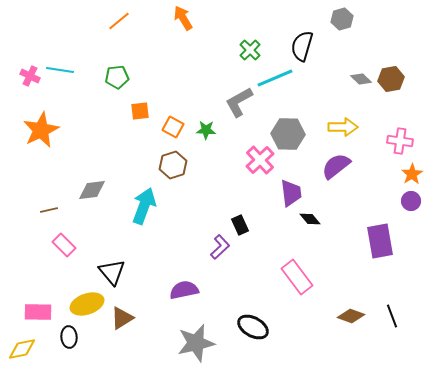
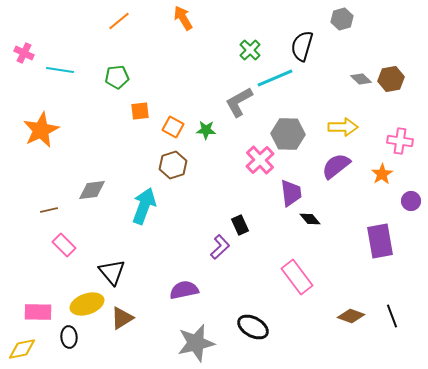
pink cross at (30, 76): moved 6 px left, 23 px up
orange star at (412, 174): moved 30 px left
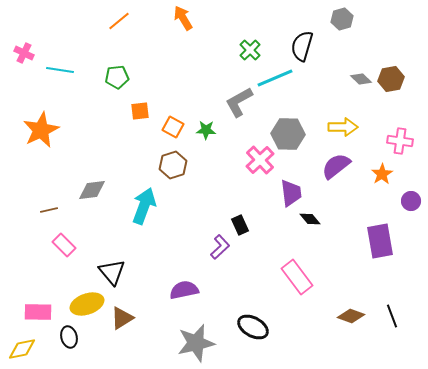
black ellipse at (69, 337): rotated 10 degrees counterclockwise
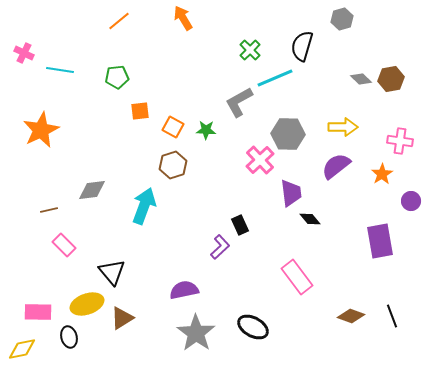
gray star at (196, 343): moved 10 px up; rotated 24 degrees counterclockwise
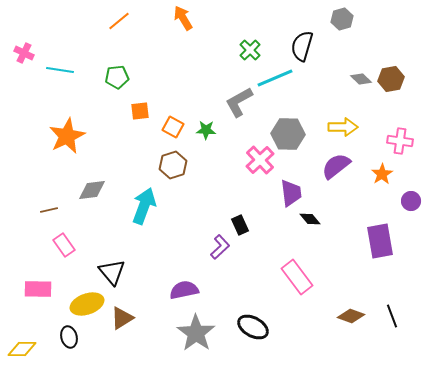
orange star at (41, 130): moved 26 px right, 6 px down
pink rectangle at (64, 245): rotated 10 degrees clockwise
pink rectangle at (38, 312): moved 23 px up
yellow diamond at (22, 349): rotated 12 degrees clockwise
